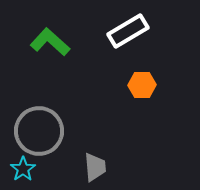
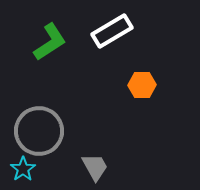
white rectangle: moved 16 px left
green L-shape: rotated 105 degrees clockwise
gray trapezoid: rotated 24 degrees counterclockwise
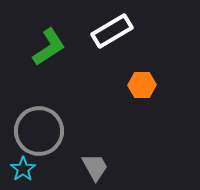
green L-shape: moved 1 px left, 5 px down
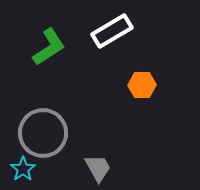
gray circle: moved 4 px right, 2 px down
gray trapezoid: moved 3 px right, 1 px down
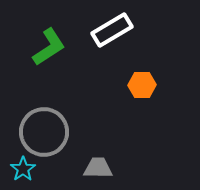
white rectangle: moved 1 px up
gray circle: moved 1 px right, 1 px up
gray trapezoid: rotated 60 degrees counterclockwise
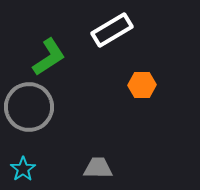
green L-shape: moved 10 px down
gray circle: moved 15 px left, 25 px up
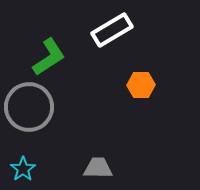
orange hexagon: moved 1 px left
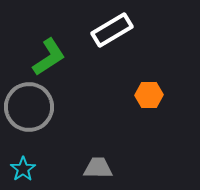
orange hexagon: moved 8 px right, 10 px down
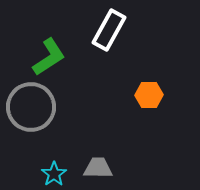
white rectangle: moved 3 px left; rotated 30 degrees counterclockwise
gray circle: moved 2 px right
cyan star: moved 31 px right, 5 px down
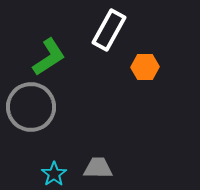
orange hexagon: moved 4 px left, 28 px up
